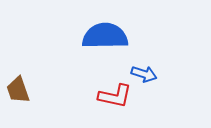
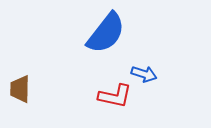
blue semicircle: moved 1 px right, 3 px up; rotated 129 degrees clockwise
brown trapezoid: moved 2 px right, 1 px up; rotated 20 degrees clockwise
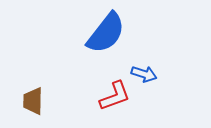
brown trapezoid: moved 13 px right, 12 px down
red L-shape: rotated 32 degrees counterclockwise
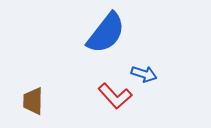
red L-shape: rotated 68 degrees clockwise
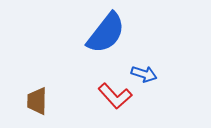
brown trapezoid: moved 4 px right
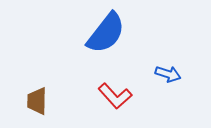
blue arrow: moved 24 px right
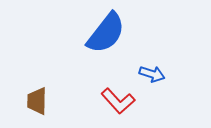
blue arrow: moved 16 px left
red L-shape: moved 3 px right, 5 px down
